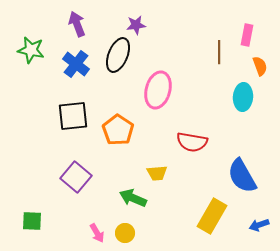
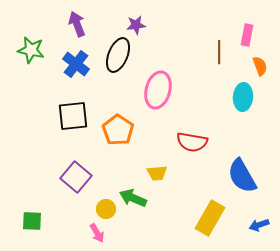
yellow rectangle: moved 2 px left, 2 px down
yellow circle: moved 19 px left, 24 px up
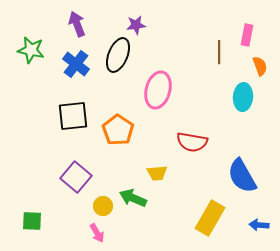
yellow circle: moved 3 px left, 3 px up
blue arrow: rotated 24 degrees clockwise
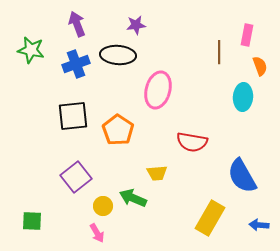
black ellipse: rotated 72 degrees clockwise
blue cross: rotated 32 degrees clockwise
purple square: rotated 12 degrees clockwise
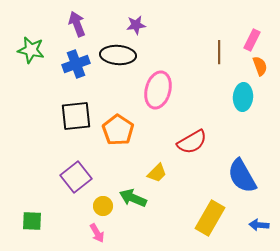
pink rectangle: moved 5 px right, 5 px down; rotated 15 degrees clockwise
black square: moved 3 px right
red semicircle: rotated 40 degrees counterclockwise
yellow trapezoid: rotated 40 degrees counterclockwise
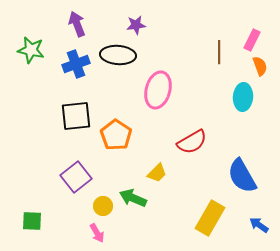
orange pentagon: moved 2 px left, 5 px down
blue arrow: rotated 30 degrees clockwise
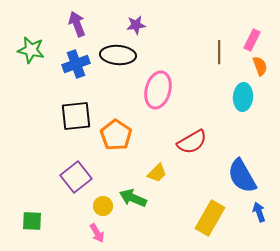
blue arrow: moved 13 px up; rotated 36 degrees clockwise
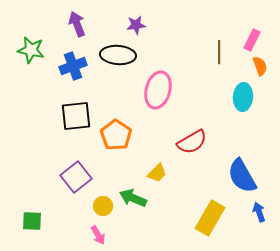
blue cross: moved 3 px left, 2 px down
pink arrow: moved 1 px right, 2 px down
